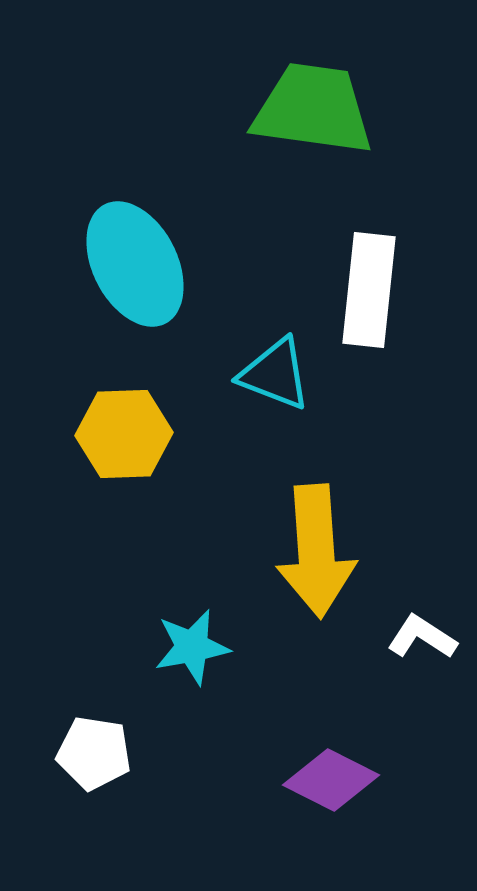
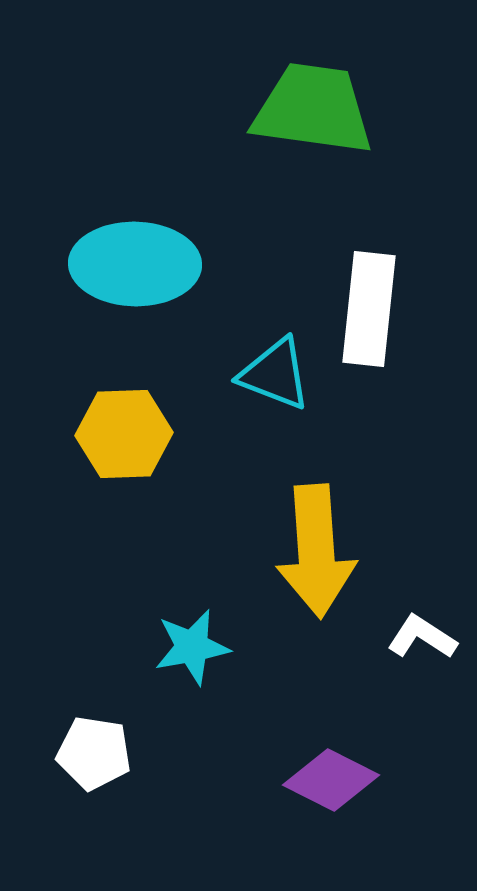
cyan ellipse: rotated 62 degrees counterclockwise
white rectangle: moved 19 px down
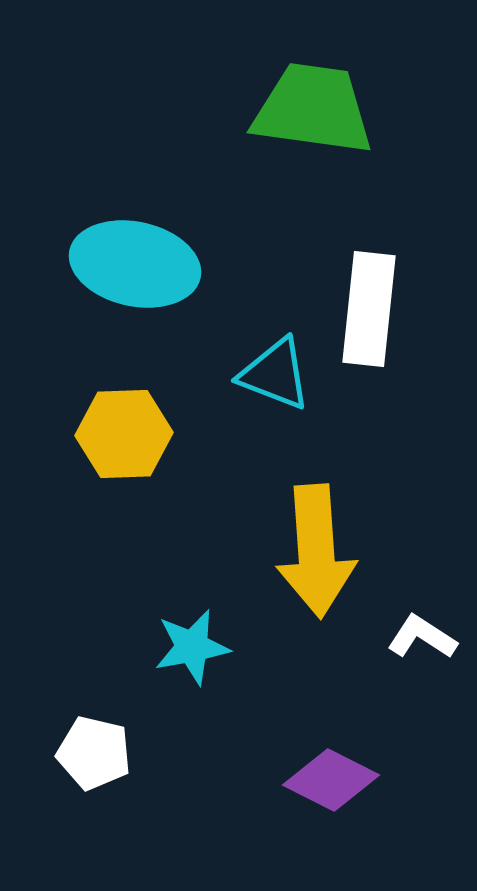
cyan ellipse: rotated 11 degrees clockwise
white pentagon: rotated 4 degrees clockwise
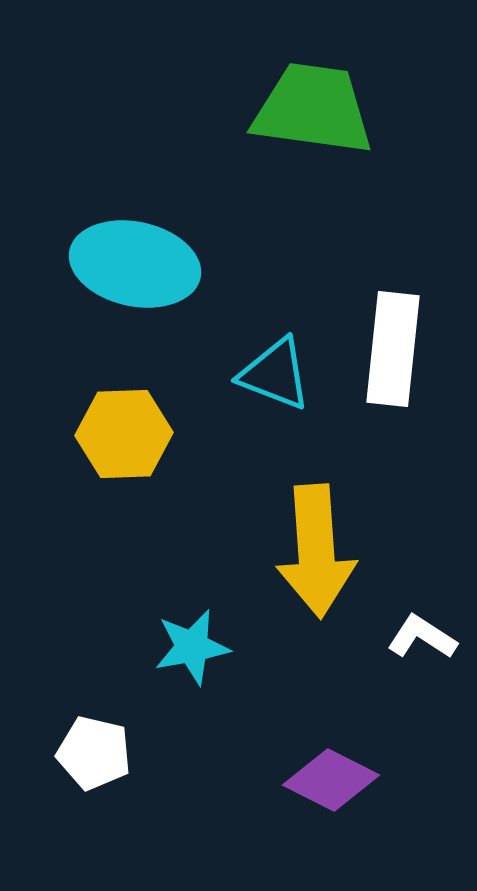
white rectangle: moved 24 px right, 40 px down
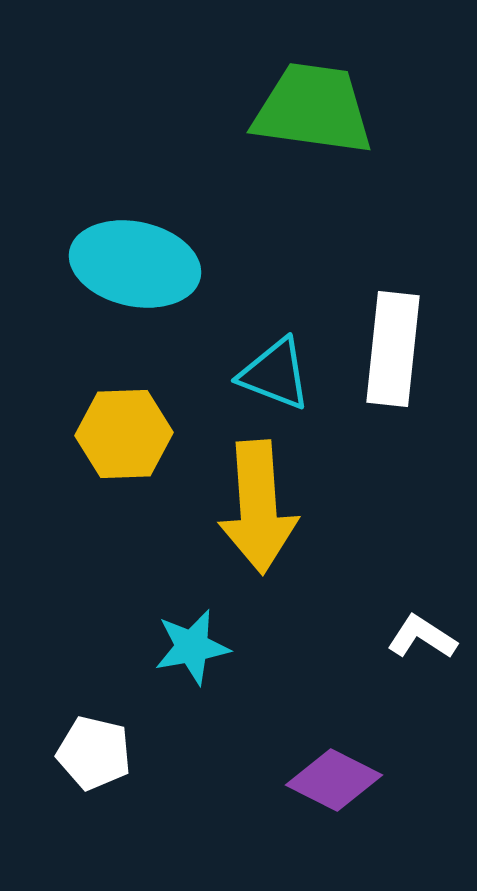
yellow arrow: moved 58 px left, 44 px up
purple diamond: moved 3 px right
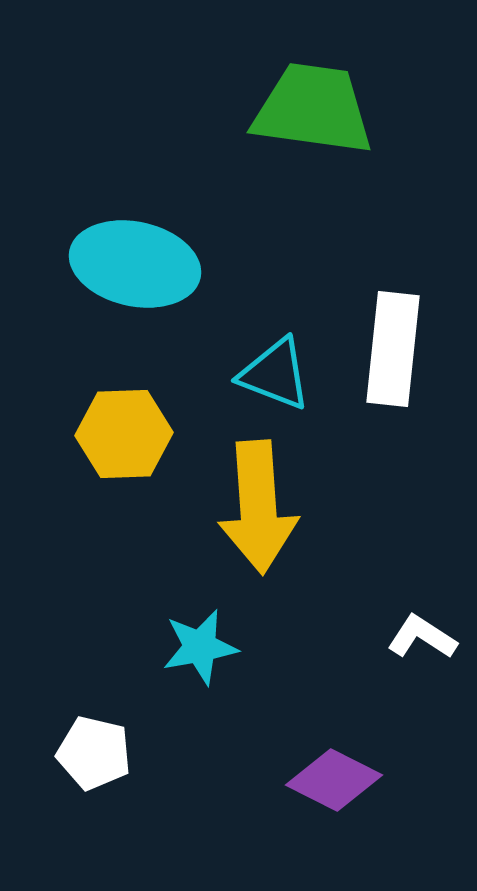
cyan star: moved 8 px right
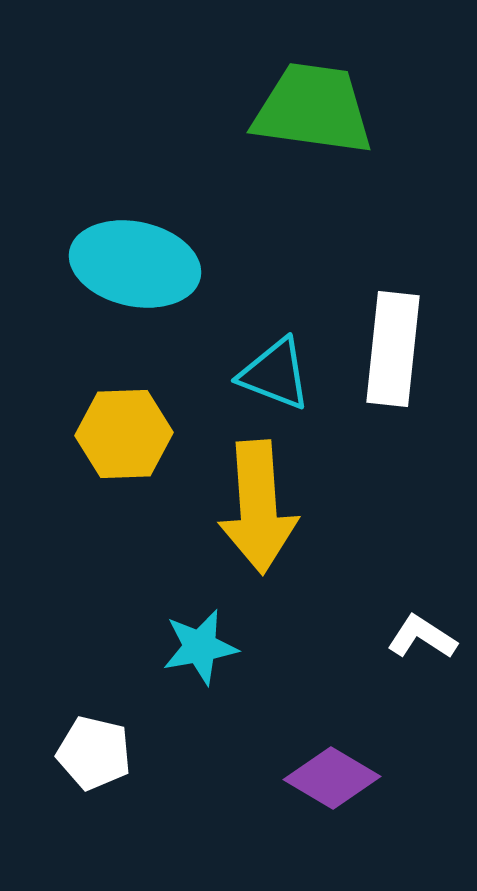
purple diamond: moved 2 px left, 2 px up; rotated 4 degrees clockwise
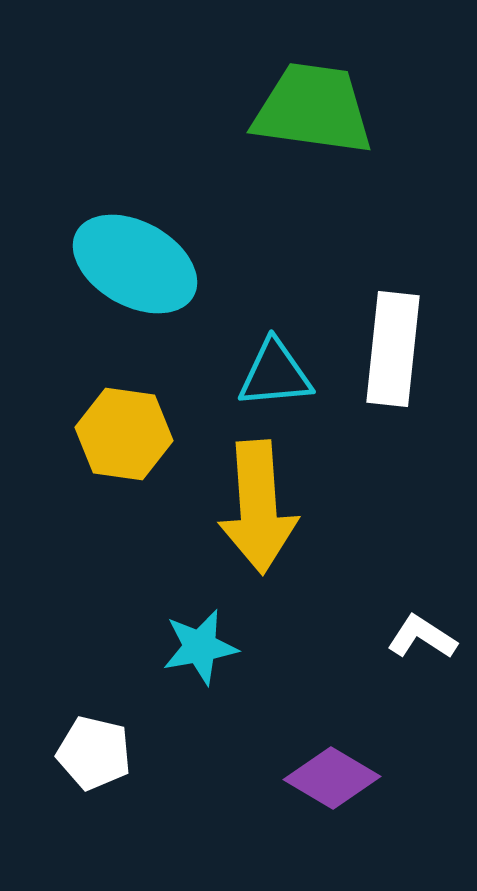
cyan ellipse: rotated 17 degrees clockwise
cyan triangle: rotated 26 degrees counterclockwise
yellow hexagon: rotated 10 degrees clockwise
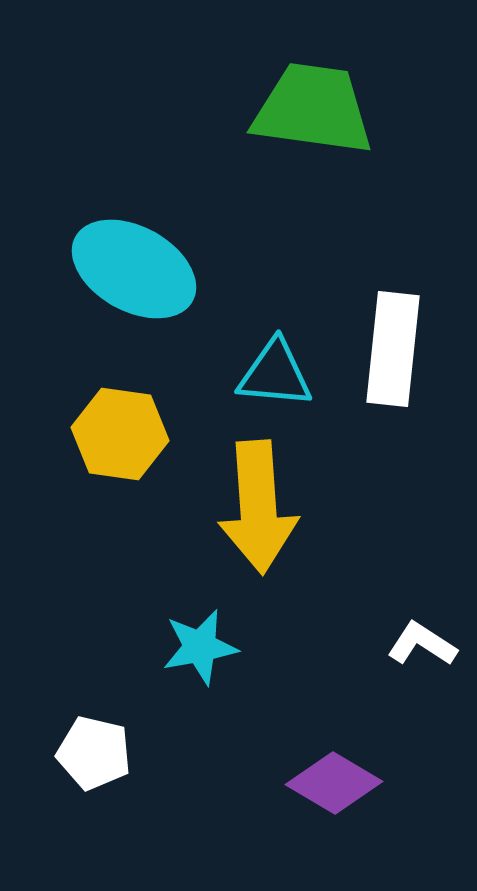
cyan ellipse: moved 1 px left, 5 px down
cyan triangle: rotated 10 degrees clockwise
yellow hexagon: moved 4 px left
white L-shape: moved 7 px down
purple diamond: moved 2 px right, 5 px down
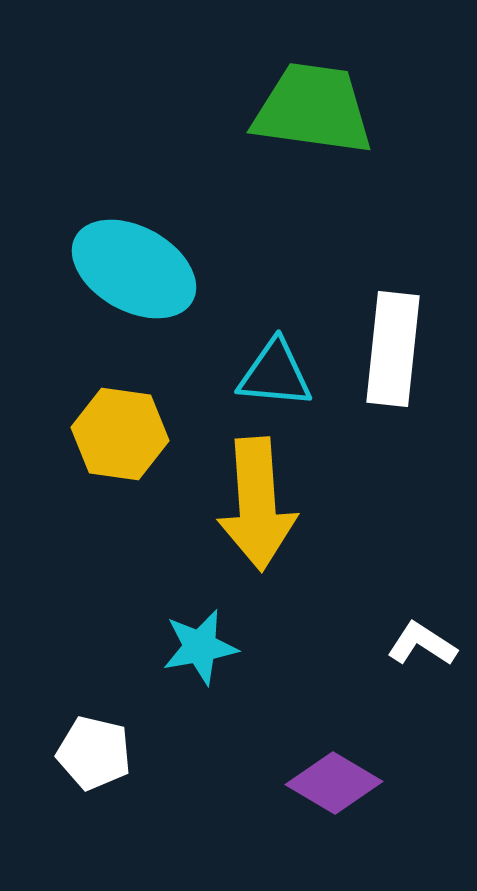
yellow arrow: moved 1 px left, 3 px up
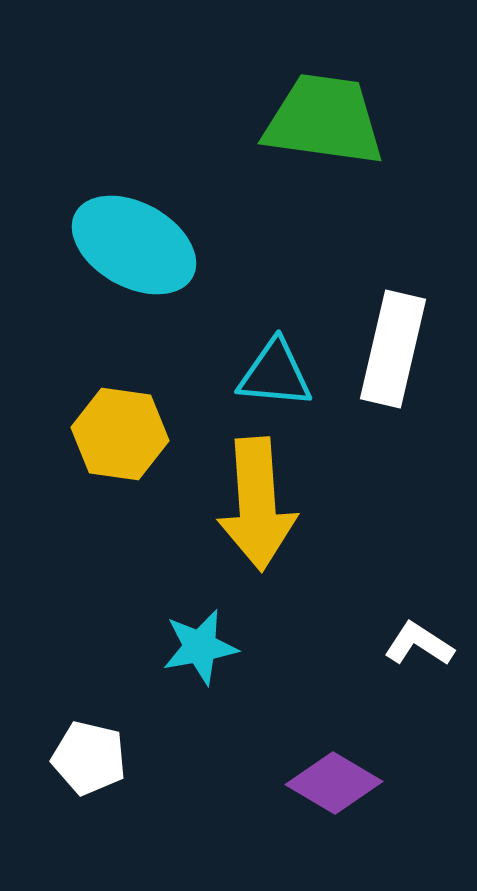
green trapezoid: moved 11 px right, 11 px down
cyan ellipse: moved 24 px up
white rectangle: rotated 7 degrees clockwise
white L-shape: moved 3 px left
white pentagon: moved 5 px left, 5 px down
